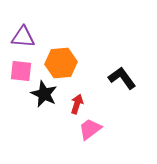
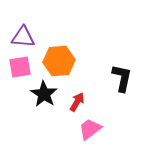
orange hexagon: moved 2 px left, 2 px up
pink square: moved 1 px left, 4 px up; rotated 15 degrees counterclockwise
black L-shape: rotated 48 degrees clockwise
black star: rotated 8 degrees clockwise
red arrow: moved 2 px up; rotated 12 degrees clockwise
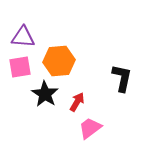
black star: moved 1 px right
pink trapezoid: moved 1 px up
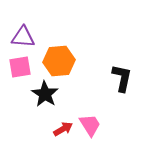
red arrow: moved 14 px left, 27 px down; rotated 30 degrees clockwise
pink trapezoid: moved 3 px up; rotated 95 degrees clockwise
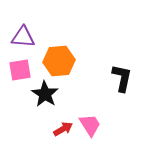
pink square: moved 3 px down
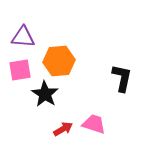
pink trapezoid: moved 4 px right, 1 px up; rotated 40 degrees counterclockwise
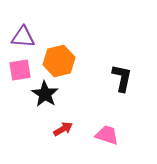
orange hexagon: rotated 8 degrees counterclockwise
pink trapezoid: moved 13 px right, 11 px down
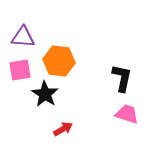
orange hexagon: rotated 20 degrees clockwise
pink trapezoid: moved 20 px right, 21 px up
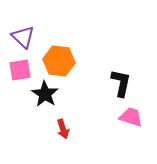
purple triangle: rotated 40 degrees clockwise
black L-shape: moved 1 px left, 5 px down
pink trapezoid: moved 4 px right, 3 px down
red arrow: rotated 102 degrees clockwise
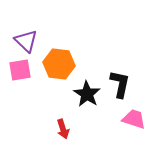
purple triangle: moved 3 px right, 4 px down
orange hexagon: moved 3 px down
black L-shape: moved 1 px left, 1 px down
black star: moved 42 px right
pink trapezoid: moved 3 px right, 2 px down
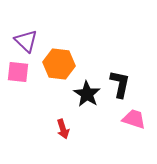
pink square: moved 2 px left, 2 px down; rotated 15 degrees clockwise
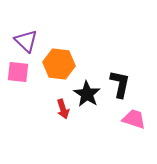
red arrow: moved 20 px up
